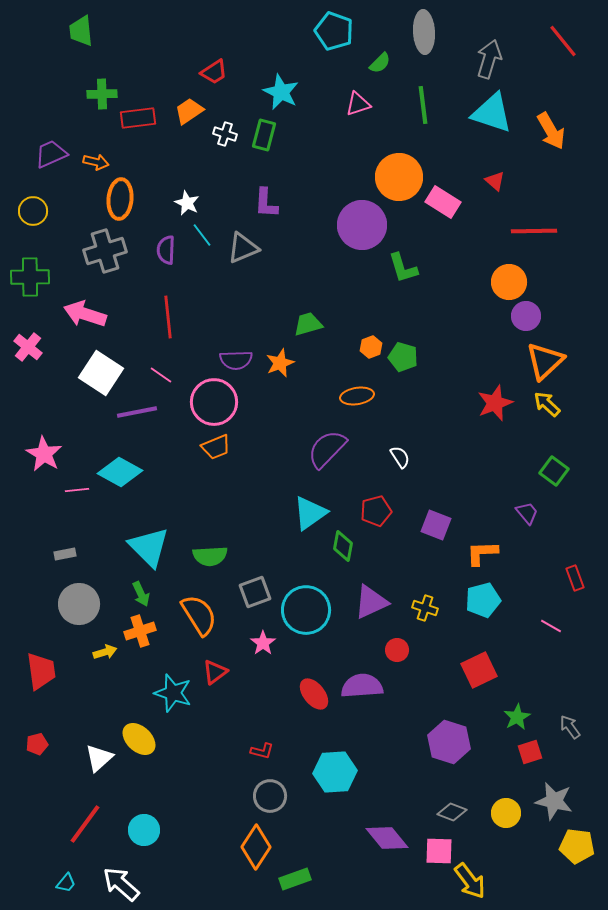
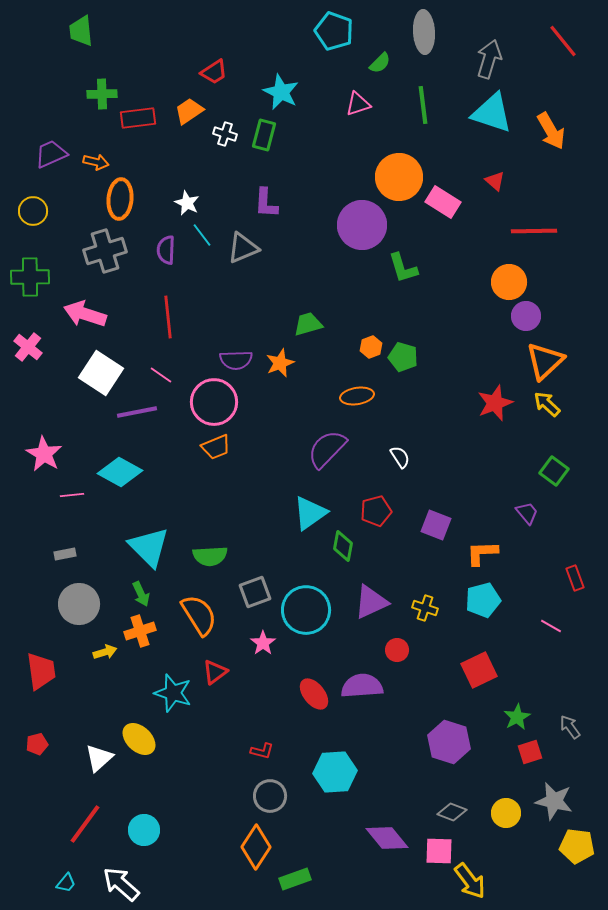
pink line at (77, 490): moved 5 px left, 5 px down
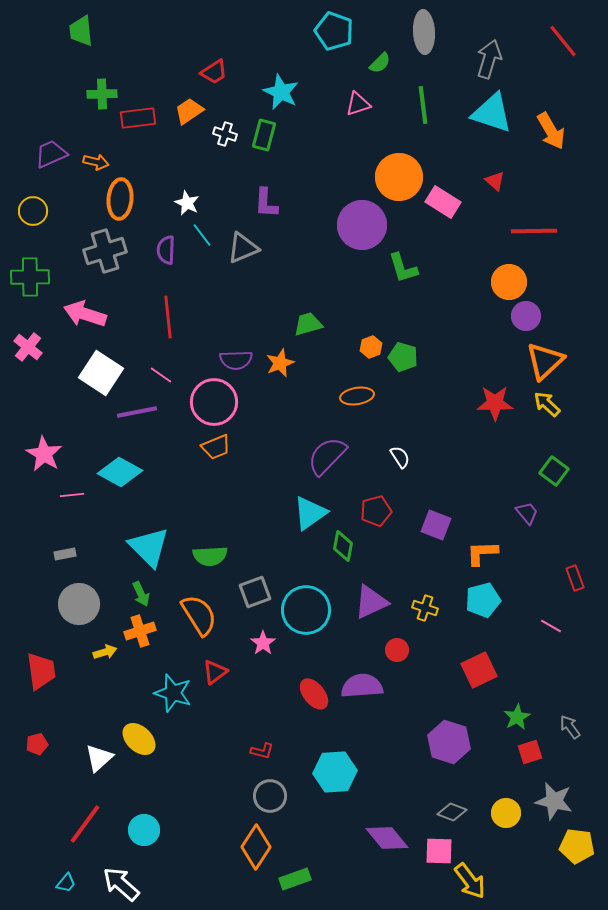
red star at (495, 403): rotated 21 degrees clockwise
purple semicircle at (327, 449): moved 7 px down
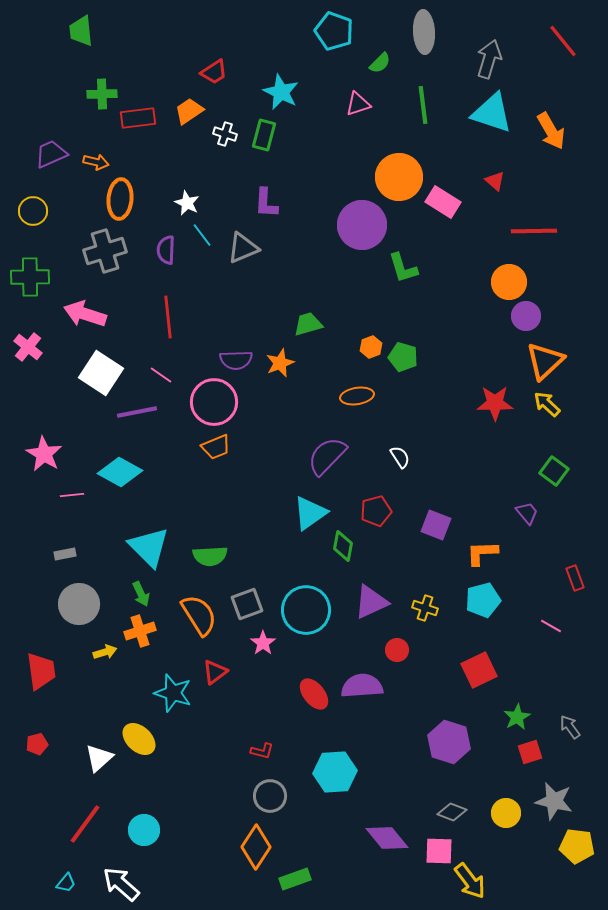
gray square at (255, 592): moved 8 px left, 12 px down
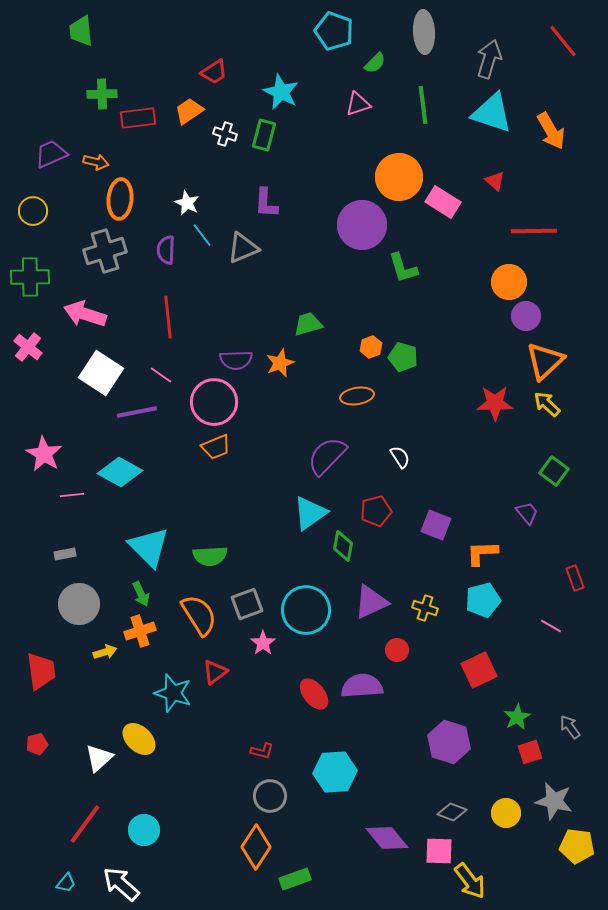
green semicircle at (380, 63): moved 5 px left
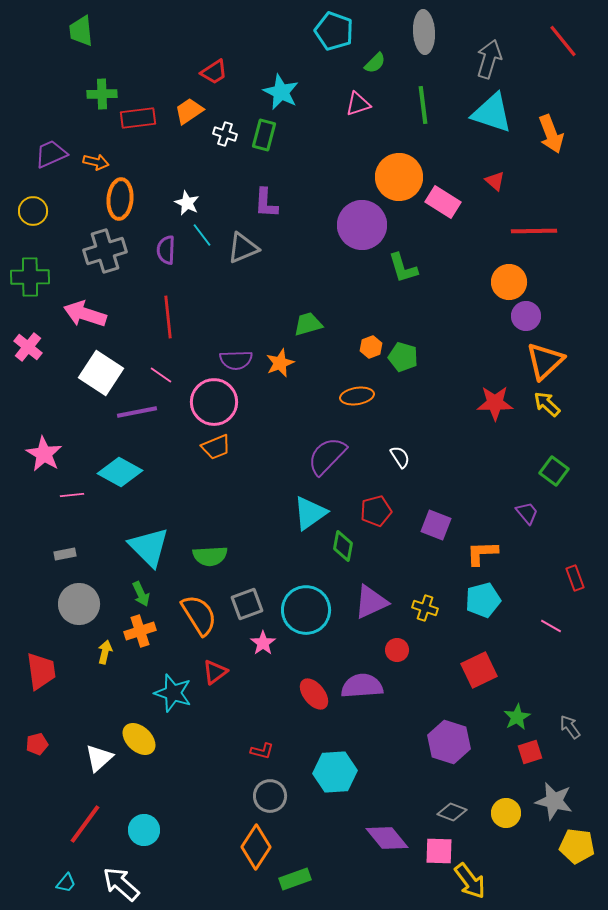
orange arrow at (551, 131): moved 3 px down; rotated 9 degrees clockwise
yellow arrow at (105, 652): rotated 60 degrees counterclockwise
